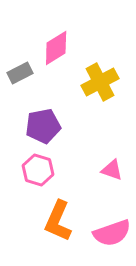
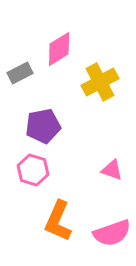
pink diamond: moved 3 px right, 1 px down
pink hexagon: moved 5 px left
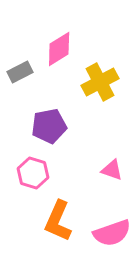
gray rectangle: moved 1 px up
purple pentagon: moved 6 px right
pink hexagon: moved 3 px down
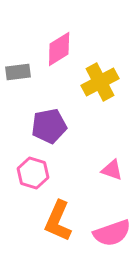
gray rectangle: moved 2 px left; rotated 20 degrees clockwise
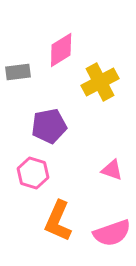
pink diamond: moved 2 px right, 1 px down
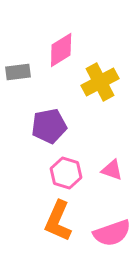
pink hexagon: moved 33 px right
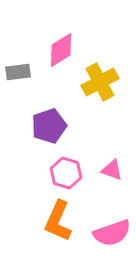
purple pentagon: rotated 8 degrees counterclockwise
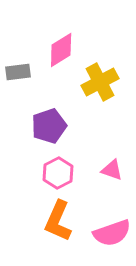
pink hexagon: moved 8 px left; rotated 16 degrees clockwise
